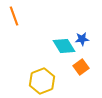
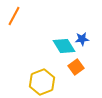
orange line: rotated 48 degrees clockwise
orange square: moved 5 px left
yellow hexagon: moved 1 px down
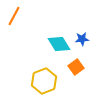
cyan diamond: moved 5 px left, 2 px up
yellow hexagon: moved 2 px right, 1 px up
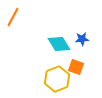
orange line: moved 1 px left, 1 px down
orange square: rotated 35 degrees counterclockwise
yellow hexagon: moved 13 px right, 2 px up
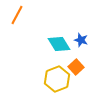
orange line: moved 4 px right, 2 px up
blue star: moved 1 px left, 1 px down; rotated 24 degrees clockwise
orange square: rotated 28 degrees clockwise
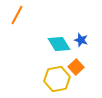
yellow hexagon: rotated 10 degrees clockwise
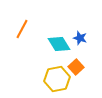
orange line: moved 5 px right, 14 px down
blue star: moved 1 px left, 2 px up
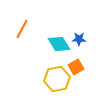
blue star: moved 1 px left, 1 px down; rotated 16 degrees counterclockwise
orange square: rotated 14 degrees clockwise
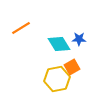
orange line: moved 1 px left, 1 px up; rotated 30 degrees clockwise
orange square: moved 4 px left
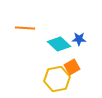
orange line: moved 4 px right; rotated 36 degrees clockwise
cyan diamond: rotated 15 degrees counterclockwise
